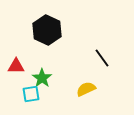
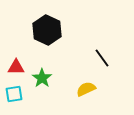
red triangle: moved 1 px down
cyan square: moved 17 px left
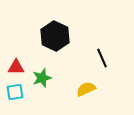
black hexagon: moved 8 px right, 6 px down
black line: rotated 12 degrees clockwise
green star: rotated 18 degrees clockwise
cyan square: moved 1 px right, 2 px up
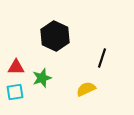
black line: rotated 42 degrees clockwise
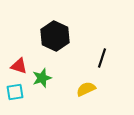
red triangle: moved 3 px right, 1 px up; rotated 18 degrees clockwise
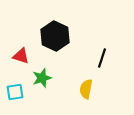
red triangle: moved 2 px right, 10 px up
yellow semicircle: rotated 54 degrees counterclockwise
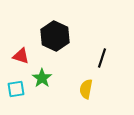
green star: rotated 18 degrees counterclockwise
cyan square: moved 1 px right, 3 px up
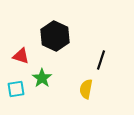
black line: moved 1 px left, 2 px down
